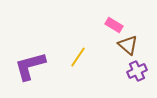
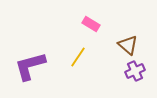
pink rectangle: moved 23 px left, 1 px up
purple cross: moved 2 px left
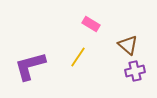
purple cross: rotated 12 degrees clockwise
